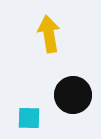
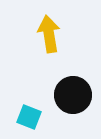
cyan square: moved 1 px up; rotated 20 degrees clockwise
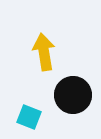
yellow arrow: moved 5 px left, 18 px down
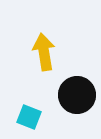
black circle: moved 4 px right
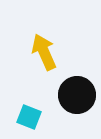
yellow arrow: rotated 15 degrees counterclockwise
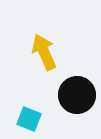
cyan square: moved 2 px down
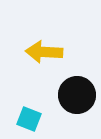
yellow arrow: rotated 63 degrees counterclockwise
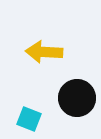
black circle: moved 3 px down
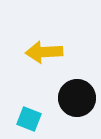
yellow arrow: rotated 6 degrees counterclockwise
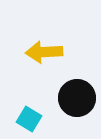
cyan square: rotated 10 degrees clockwise
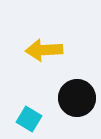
yellow arrow: moved 2 px up
